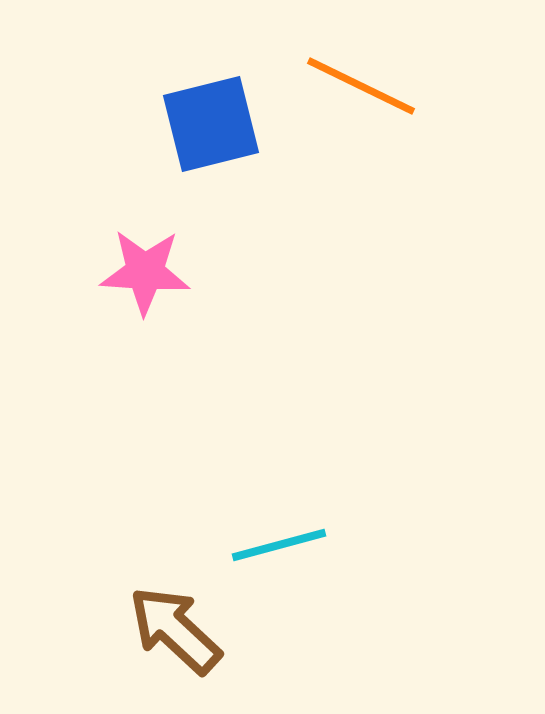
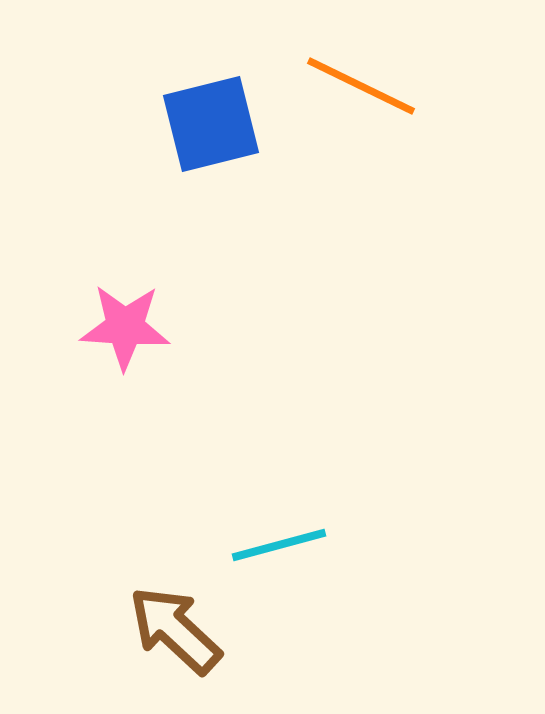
pink star: moved 20 px left, 55 px down
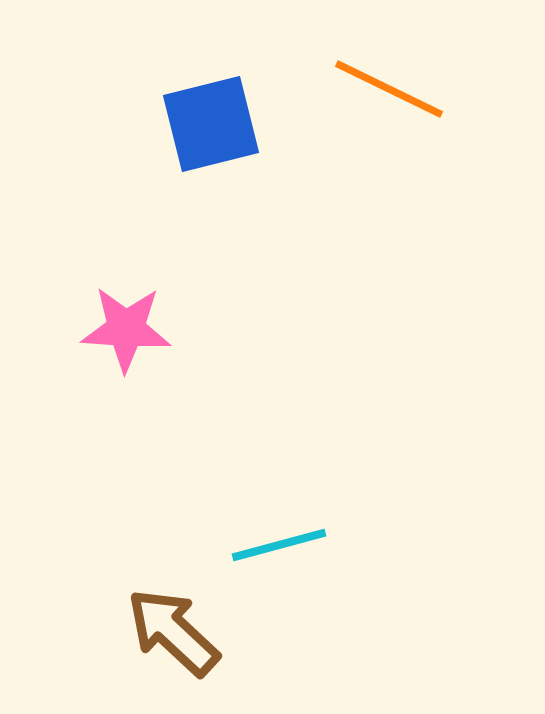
orange line: moved 28 px right, 3 px down
pink star: moved 1 px right, 2 px down
brown arrow: moved 2 px left, 2 px down
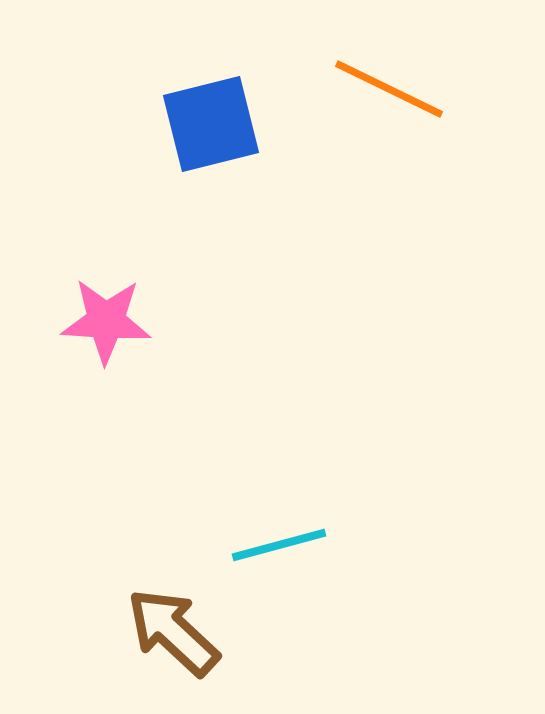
pink star: moved 20 px left, 8 px up
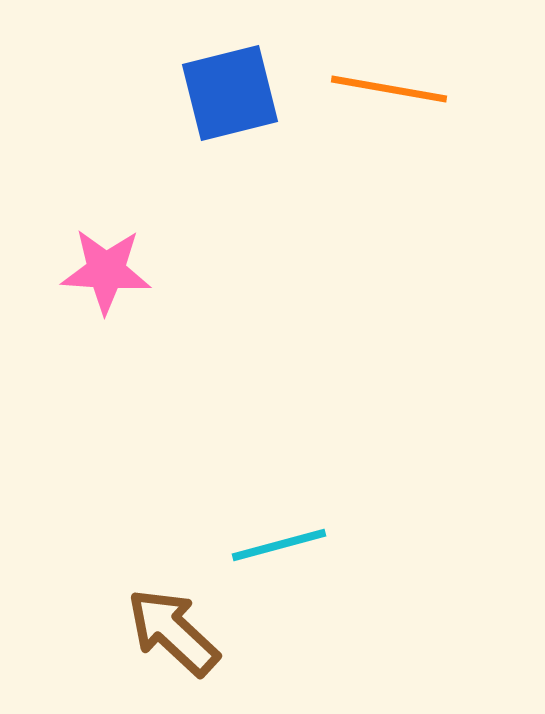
orange line: rotated 16 degrees counterclockwise
blue square: moved 19 px right, 31 px up
pink star: moved 50 px up
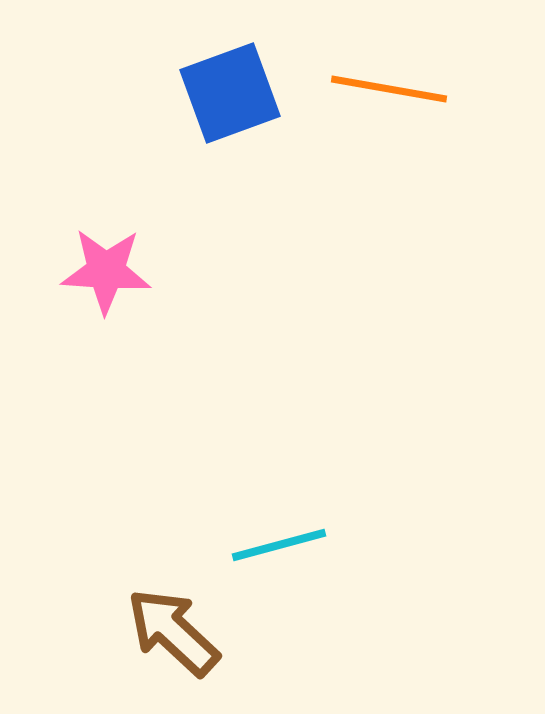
blue square: rotated 6 degrees counterclockwise
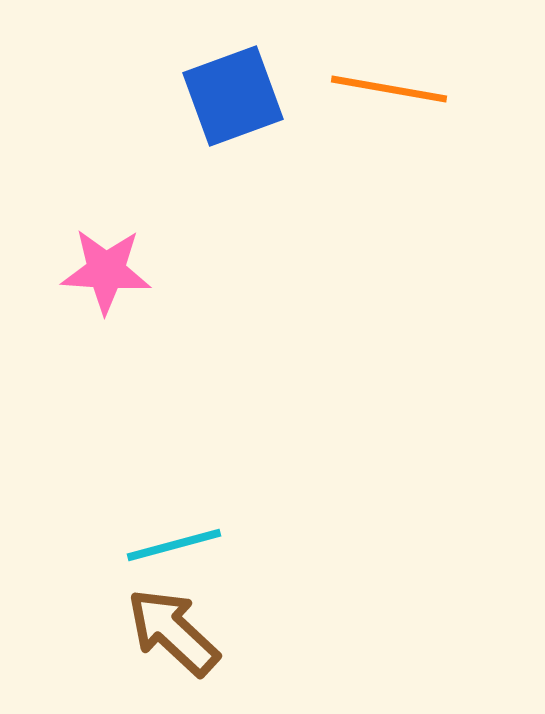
blue square: moved 3 px right, 3 px down
cyan line: moved 105 px left
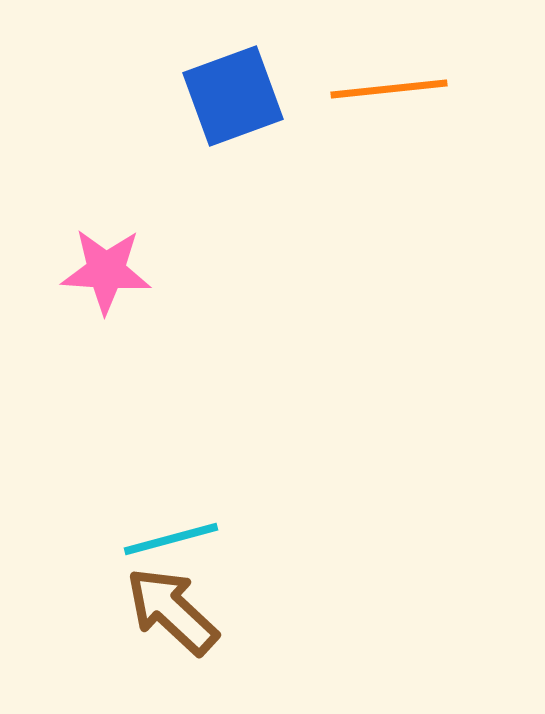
orange line: rotated 16 degrees counterclockwise
cyan line: moved 3 px left, 6 px up
brown arrow: moved 1 px left, 21 px up
